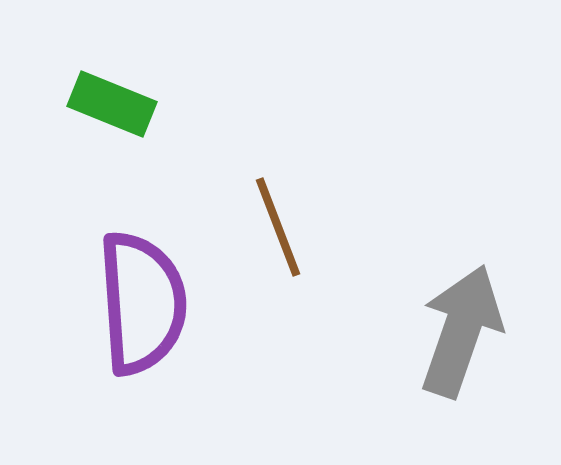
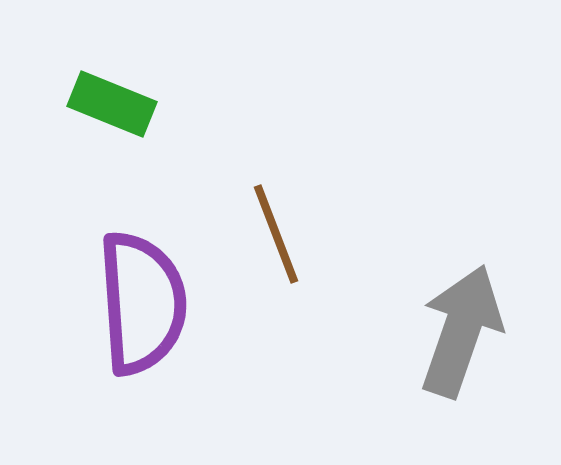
brown line: moved 2 px left, 7 px down
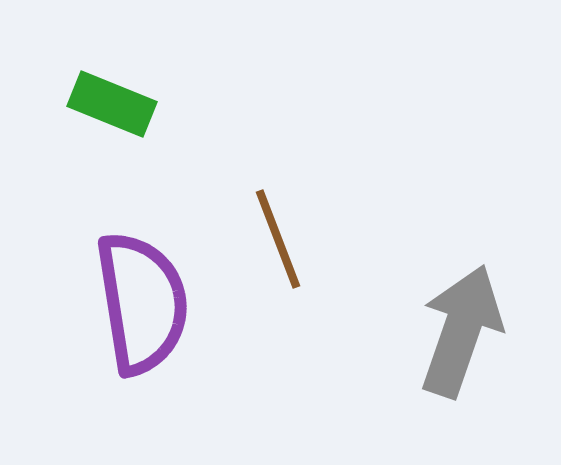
brown line: moved 2 px right, 5 px down
purple semicircle: rotated 5 degrees counterclockwise
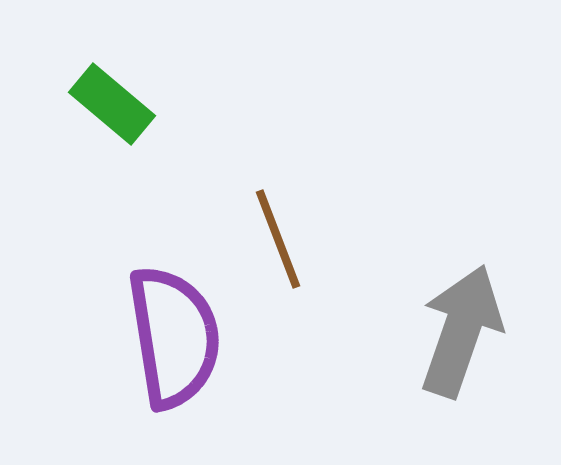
green rectangle: rotated 18 degrees clockwise
purple semicircle: moved 32 px right, 34 px down
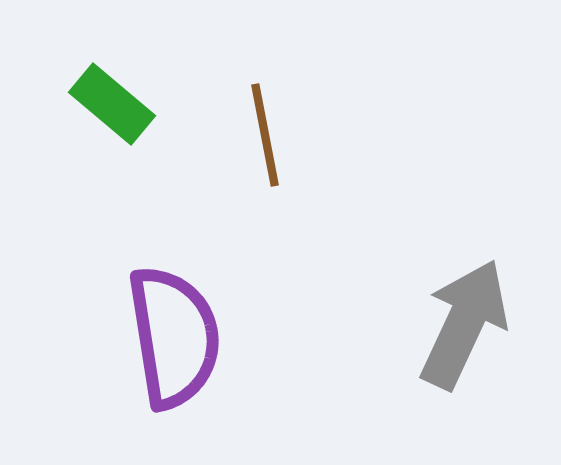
brown line: moved 13 px left, 104 px up; rotated 10 degrees clockwise
gray arrow: moved 3 px right, 7 px up; rotated 6 degrees clockwise
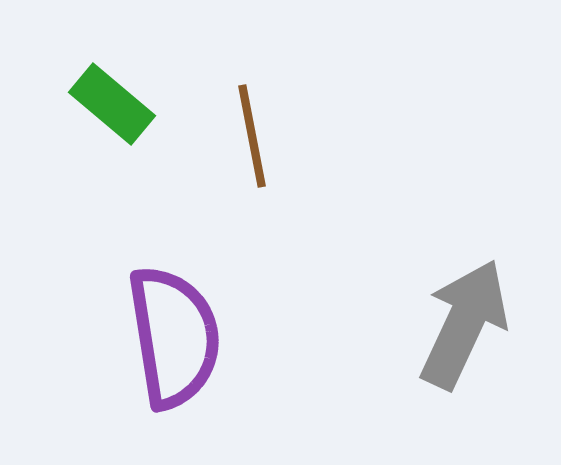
brown line: moved 13 px left, 1 px down
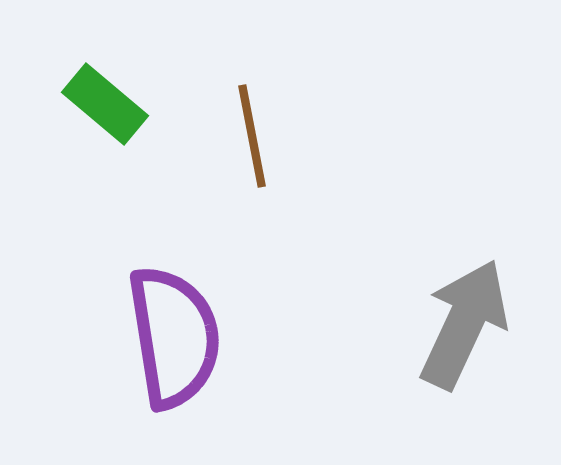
green rectangle: moved 7 px left
